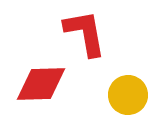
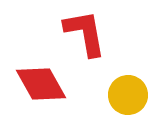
red diamond: rotated 62 degrees clockwise
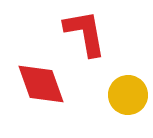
red diamond: rotated 10 degrees clockwise
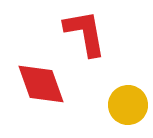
yellow circle: moved 10 px down
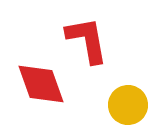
red L-shape: moved 2 px right, 7 px down
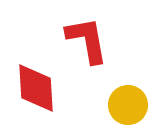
red diamond: moved 5 px left, 4 px down; rotated 16 degrees clockwise
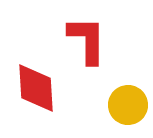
red L-shape: rotated 10 degrees clockwise
